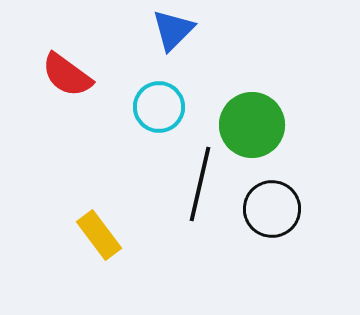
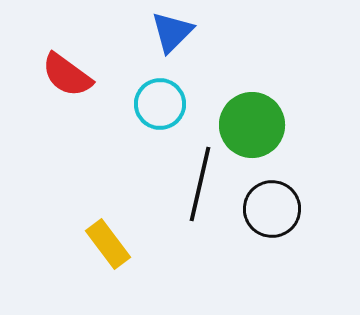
blue triangle: moved 1 px left, 2 px down
cyan circle: moved 1 px right, 3 px up
yellow rectangle: moved 9 px right, 9 px down
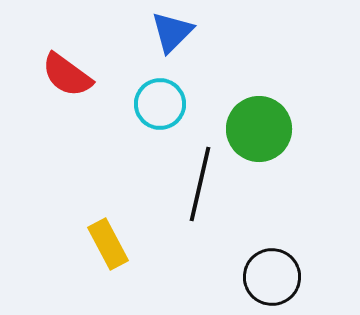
green circle: moved 7 px right, 4 px down
black circle: moved 68 px down
yellow rectangle: rotated 9 degrees clockwise
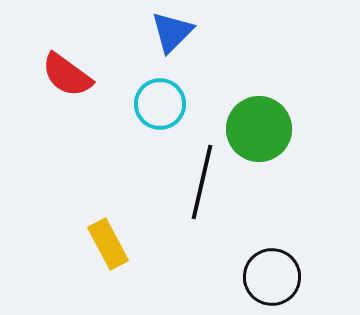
black line: moved 2 px right, 2 px up
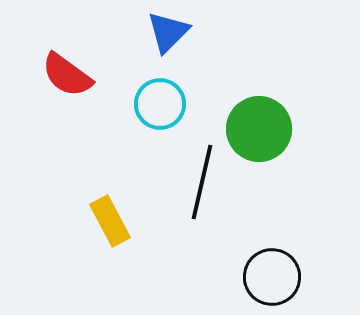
blue triangle: moved 4 px left
yellow rectangle: moved 2 px right, 23 px up
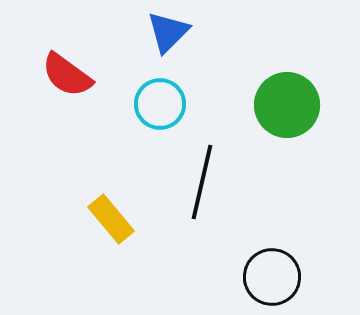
green circle: moved 28 px right, 24 px up
yellow rectangle: moved 1 px right, 2 px up; rotated 12 degrees counterclockwise
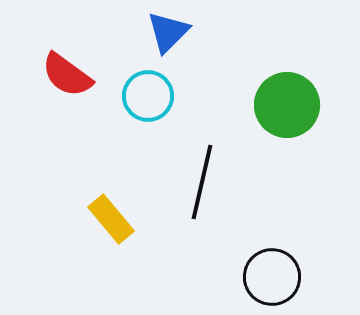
cyan circle: moved 12 px left, 8 px up
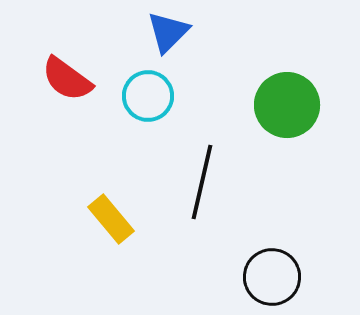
red semicircle: moved 4 px down
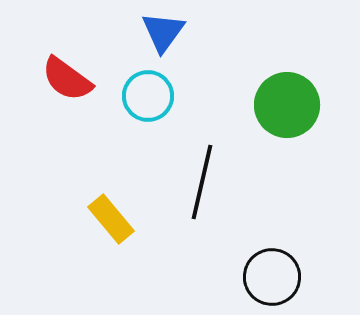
blue triangle: moved 5 px left; rotated 9 degrees counterclockwise
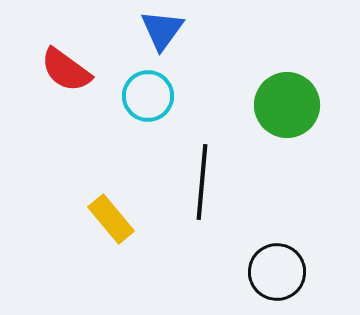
blue triangle: moved 1 px left, 2 px up
red semicircle: moved 1 px left, 9 px up
black line: rotated 8 degrees counterclockwise
black circle: moved 5 px right, 5 px up
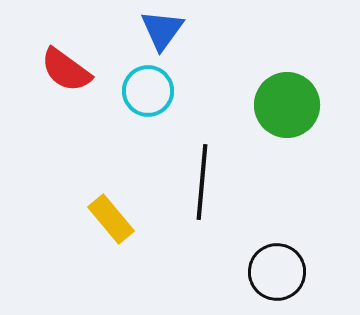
cyan circle: moved 5 px up
